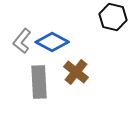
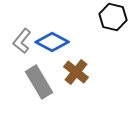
gray rectangle: rotated 28 degrees counterclockwise
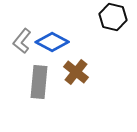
gray rectangle: rotated 36 degrees clockwise
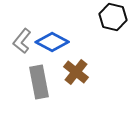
gray rectangle: rotated 16 degrees counterclockwise
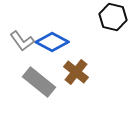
gray L-shape: rotated 75 degrees counterclockwise
gray rectangle: rotated 40 degrees counterclockwise
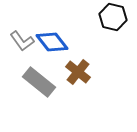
blue diamond: rotated 24 degrees clockwise
brown cross: moved 2 px right
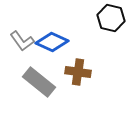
black hexagon: moved 2 px left, 1 px down
blue diamond: rotated 28 degrees counterclockwise
brown cross: rotated 30 degrees counterclockwise
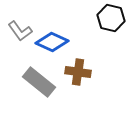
gray L-shape: moved 2 px left, 10 px up
